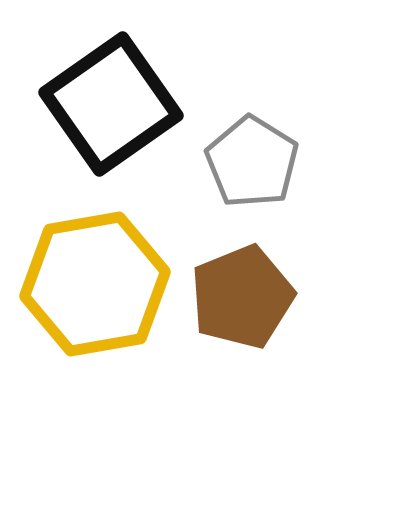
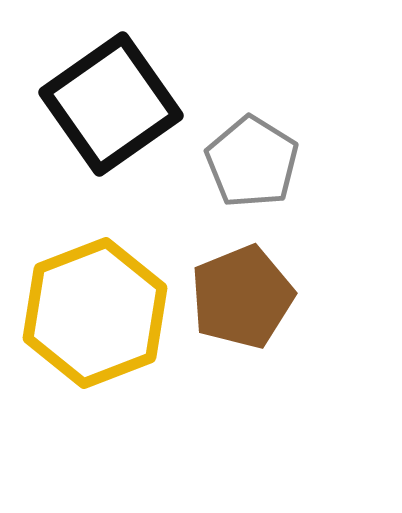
yellow hexagon: moved 29 px down; rotated 11 degrees counterclockwise
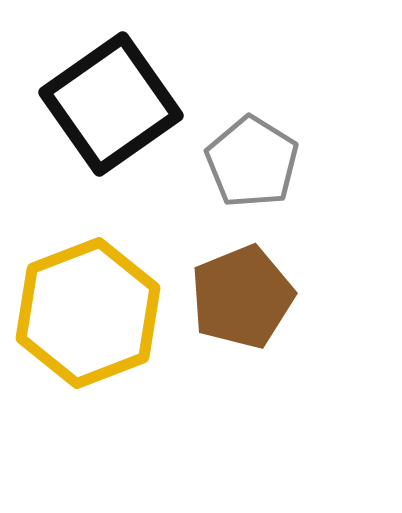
yellow hexagon: moved 7 px left
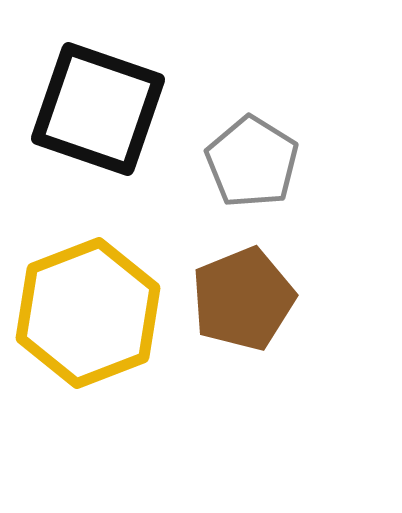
black square: moved 13 px left, 5 px down; rotated 36 degrees counterclockwise
brown pentagon: moved 1 px right, 2 px down
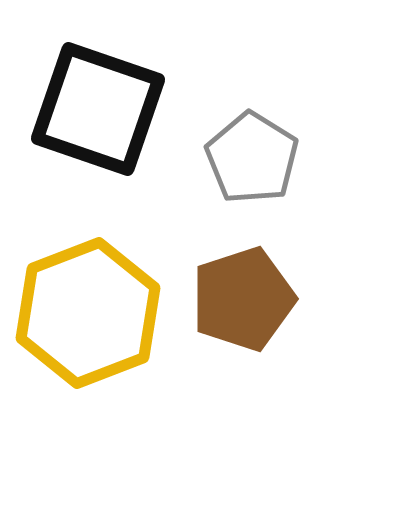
gray pentagon: moved 4 px up
brown pentagon: rotated 4 degrees clockwise
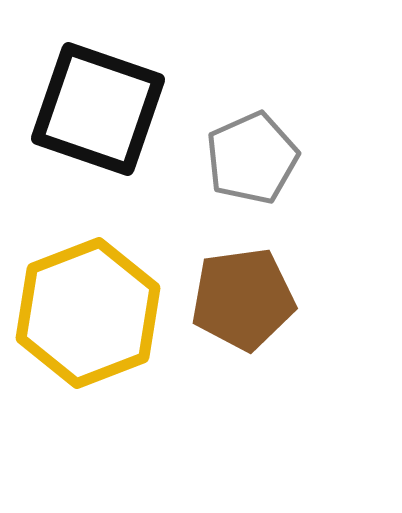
gray pentagon: rotated 16 degrees clockwise
brown pentagon: rotated 10 degrees clockwise
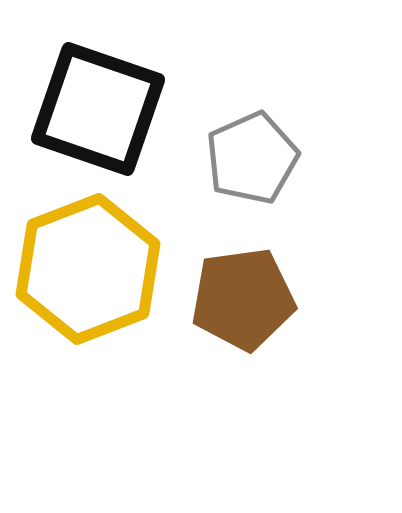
yellow hexagon: moved 44 px up
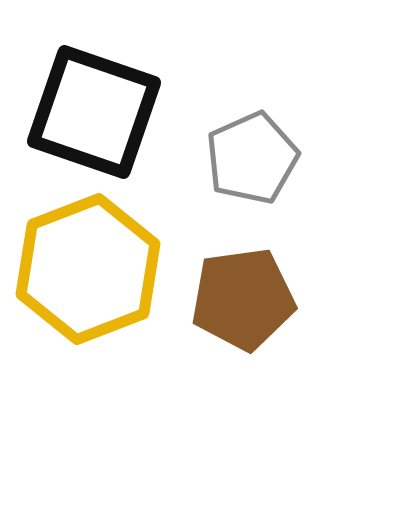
black square: moved 4 px left, 3 px down
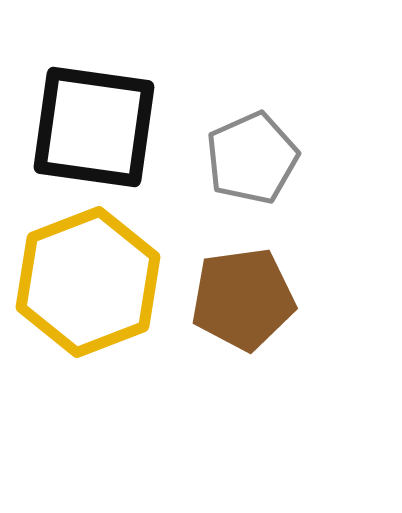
black square: moved 15 px down; rotated 11 degrees counterclockwise
yellow hexagon: moved 13 px down
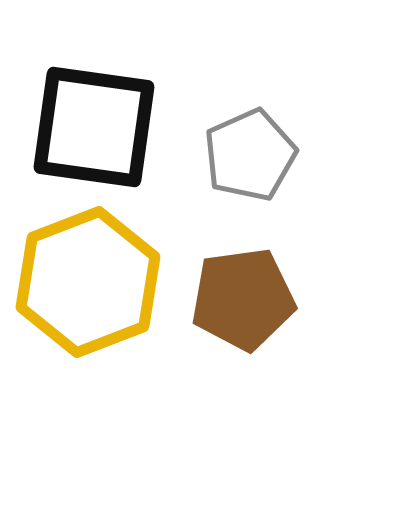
gray pentagon: moved 2 px left, 3 px up
